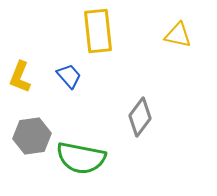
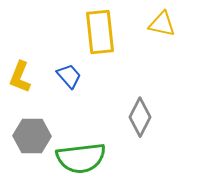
yellow rectangle: moved 2 px right, 1 px down
yellow triangle: moved 16 px left, 11 px up
gray diamond: rotated 9 degrees counterclockwise
gray hexagon: rotated 9 degrees clockwise
green semicircle: rotated 18 degrees counterclockwise
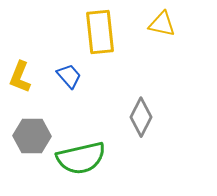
gray diamond: moved 1 px right
green semicircle: rotated 6 degrees counterclockwise
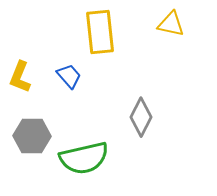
yellow triangle: moved 9 px right
green semicircle: moved 3 px right
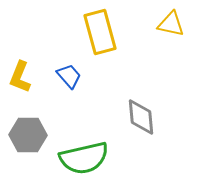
yellow rectangle: rotated 9 degrees counterclockwise
gray diamond: rotated 33 degrees counterclockwise
gray hexagon: moved 4 px left, 1 px up
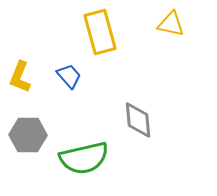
gray diamond: moved 3 px left, 3 px down
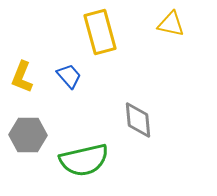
yellow L-shape: moved 2 px right
green semicircle: moved 2 px down
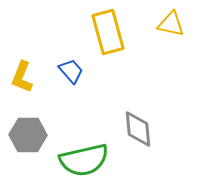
yellow rectangle: moved 8 px right
blue trapezoid: moved 2 px right, 5 px up
gray diamond: moved 9 px down
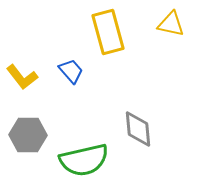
yellow L-shape: rotated 60 degrees counterclockwise
